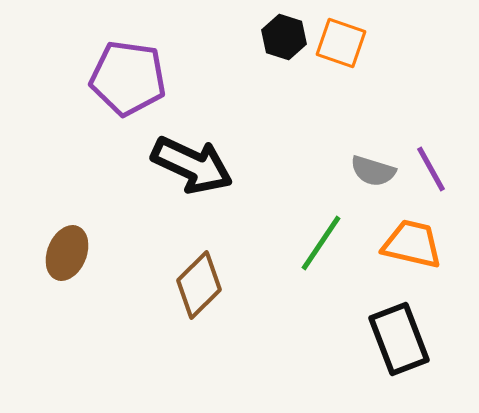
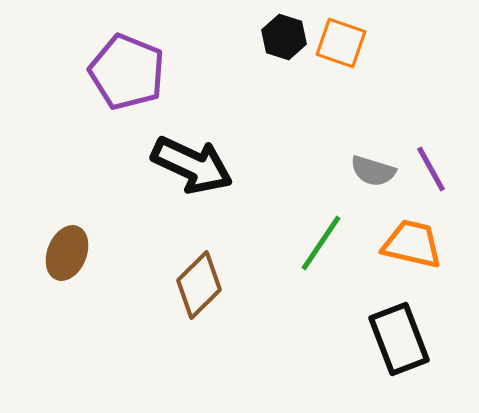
purple pentagon: moved 1 px left, 6 px up; rotated 14 degrees clockwise
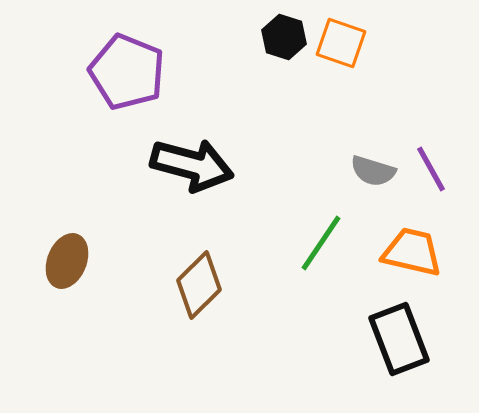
black arrow: rotated 10 degrees counterclockwise
orange trapezoid: moved 8 px down
brown ellipse: moved 8 px down
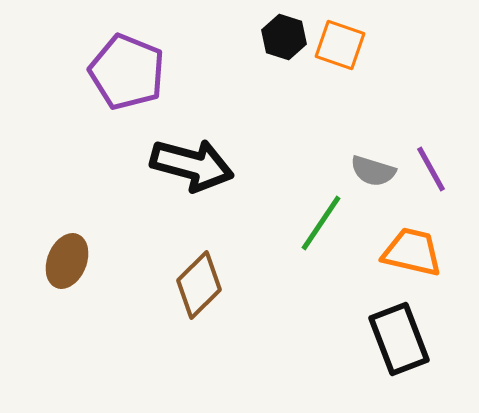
orange square: moved 1 px left, 2 px down
green line: moved 20 px up
